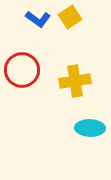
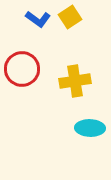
red circle: moved 1 px up
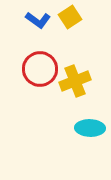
blue L-shape: moved 1 px down
red circle: moved 18 px right
yellow cross: rotated 12 degrees counterclockwise
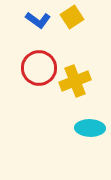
yellow square: moved 2 px right
red circle: moved 1 px left, 1 px up
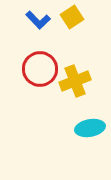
blue L-shape: rotated 10 degrees clockwise
red circle: moved 1 px right, 1 px down
cyan ellipse: rotated 12 degrees counterclockwise
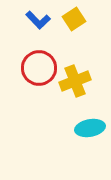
yellow square: moved 2 px right, 2 px down
red circle: moved 1 px left, 1 px up
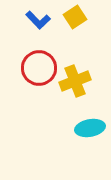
yellow square: moved 1 px right, 2 px up
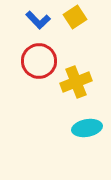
red circle: moved 7 px up
yellow cross: moved 1 px right, 1 px down
cyan ellipse: moved 3 px left
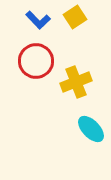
red circle: moved 3 px left
cyan ellipse: moved 4 px right, 1 px down; rotated 56 degrees clockwise
